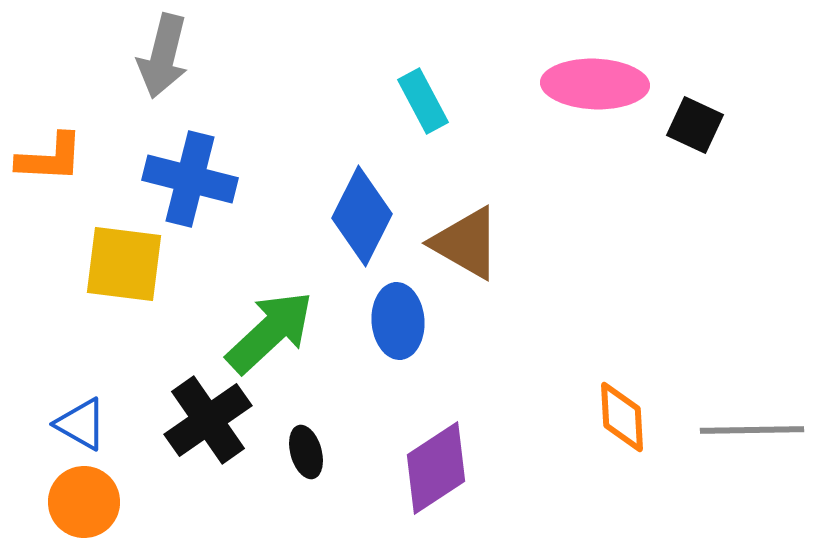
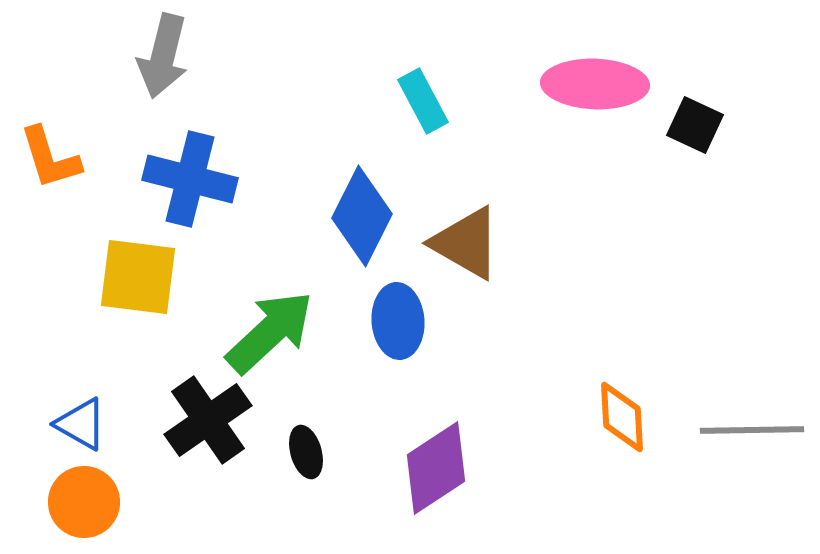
orange L-shape: rotated 70 degrees clockwise
yellow square: moved 14 px right, 13 px down
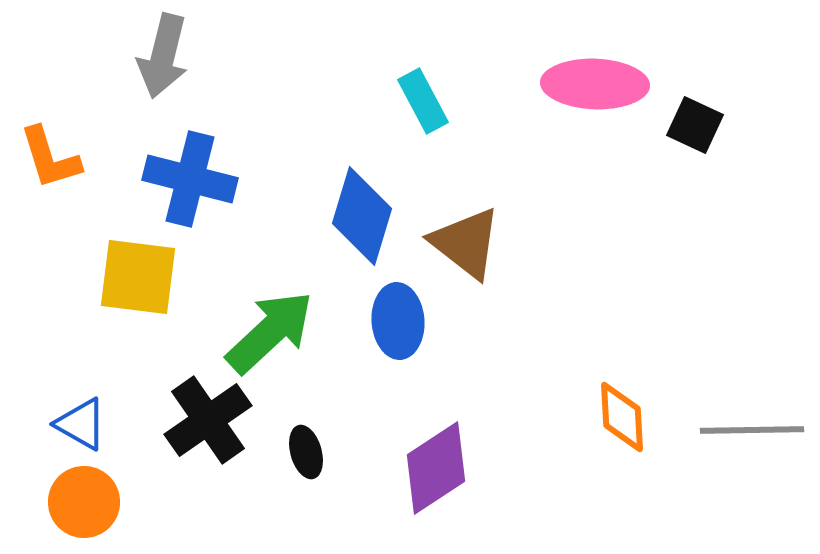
blue diamond: rotated 10 degrees counterclockwise
brown triangle: rotated 8 degrees clockwise
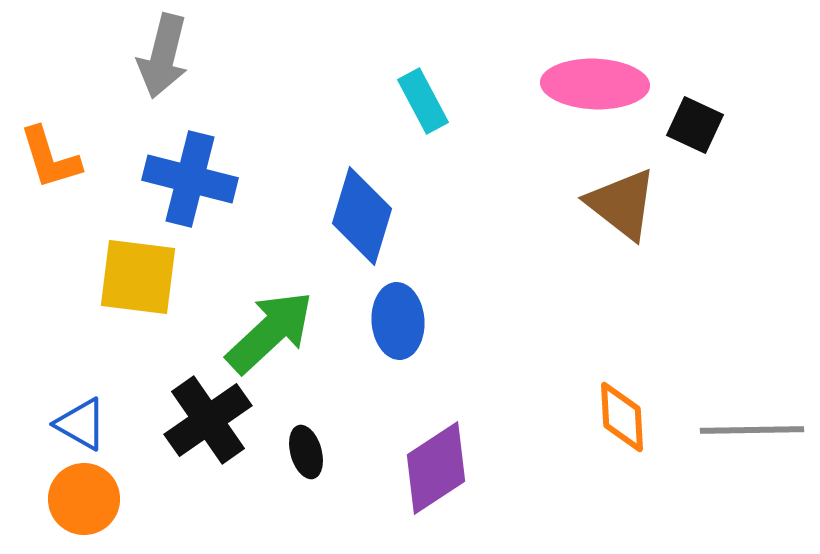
brown triangle: moved 156 px right, 39 px up
orange circle: moved 3 px up
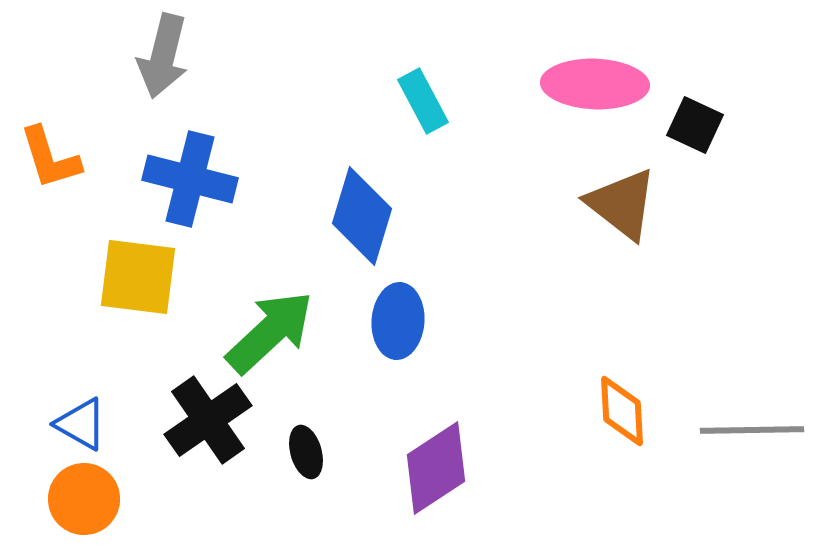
blue ellipse: rotated 8 degrees clockwise
orange diamond: moved 6 px up
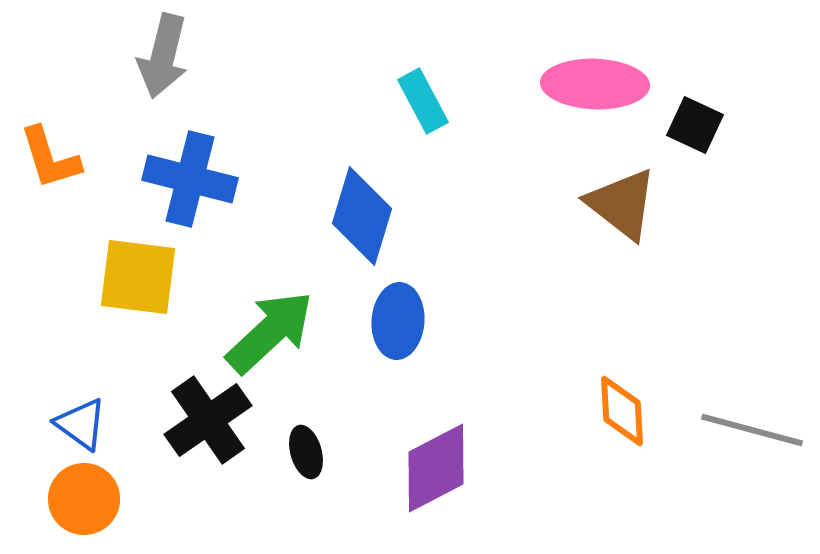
blue triangle: rotated 6 degrees clockwise
gray line: rotated 16 degrees clockwise
purple diamond: rotated 6 degrees clockwise
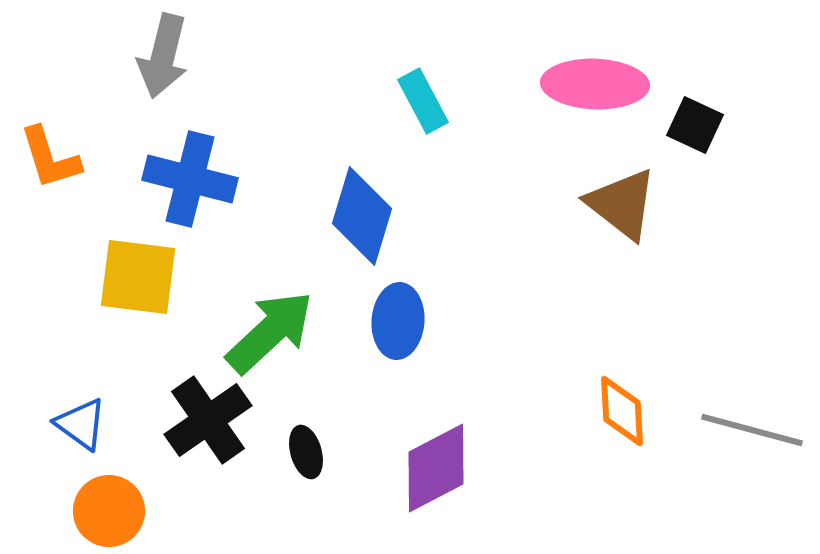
orange circle: moved 25 px right, 12 px down
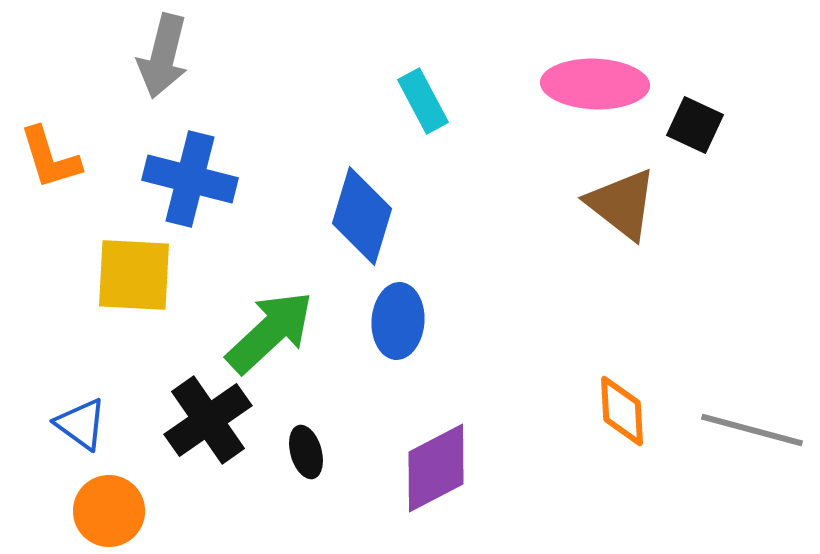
yellow square: moved 4 px left, 2 px up; rotated 4 degrees counterclockwise
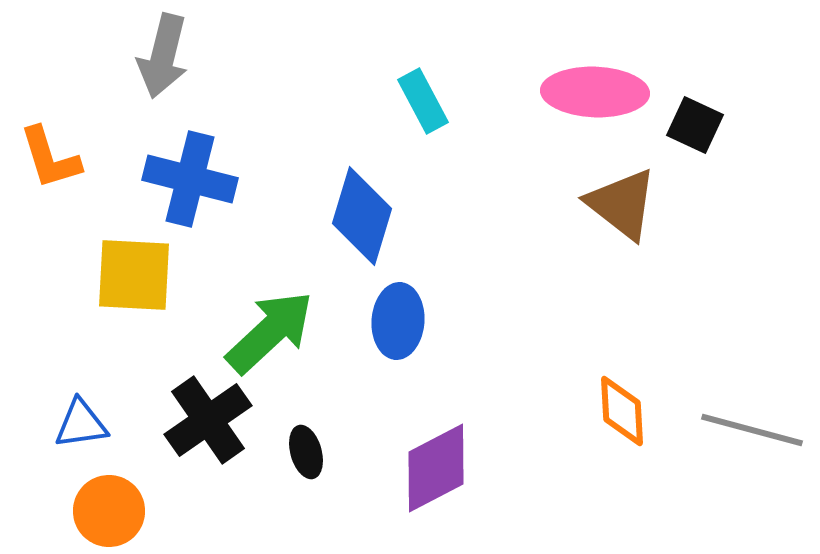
pink ellipse: moved 8 px down
blue triangle: rotated 44 degrees counterclockwise
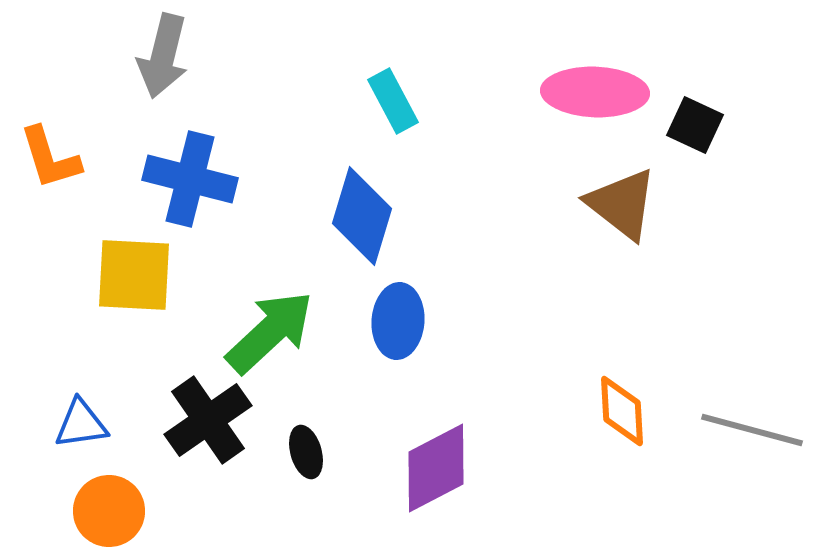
cyan rectangle: moved 30 px left
